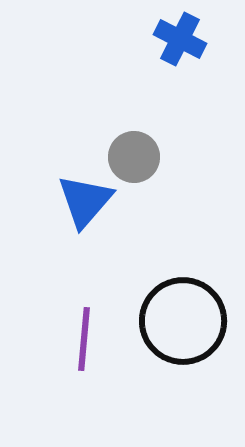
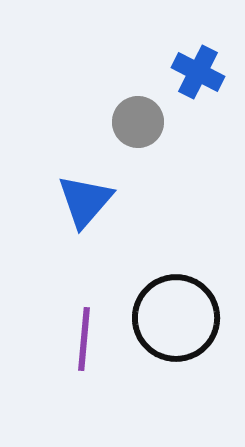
blue cross: moved 18 px right, 33 px down
gray circle: moved 4 px right, 35 px up
black circle: moved 7 px left, 3 px up
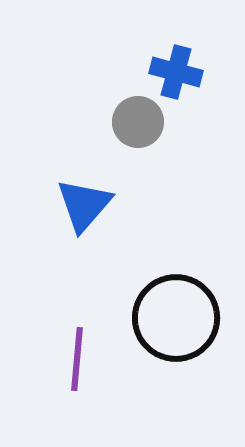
blue cross: moved 22 px left; rotated 12 degrees counterclockwise
blue triangle: moved 1 px left, 4 px down
purple line: moved 7 px left, 20 px down
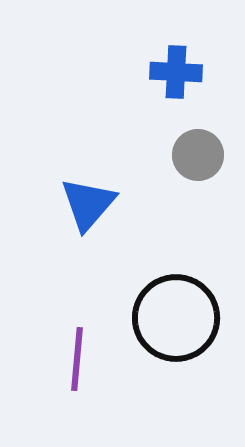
blue cross: rotated 12 degrees counterclockwise
gray circle: moved 60 px right, 33 px down
blue triangle: moved 4 px right, 1 px up
